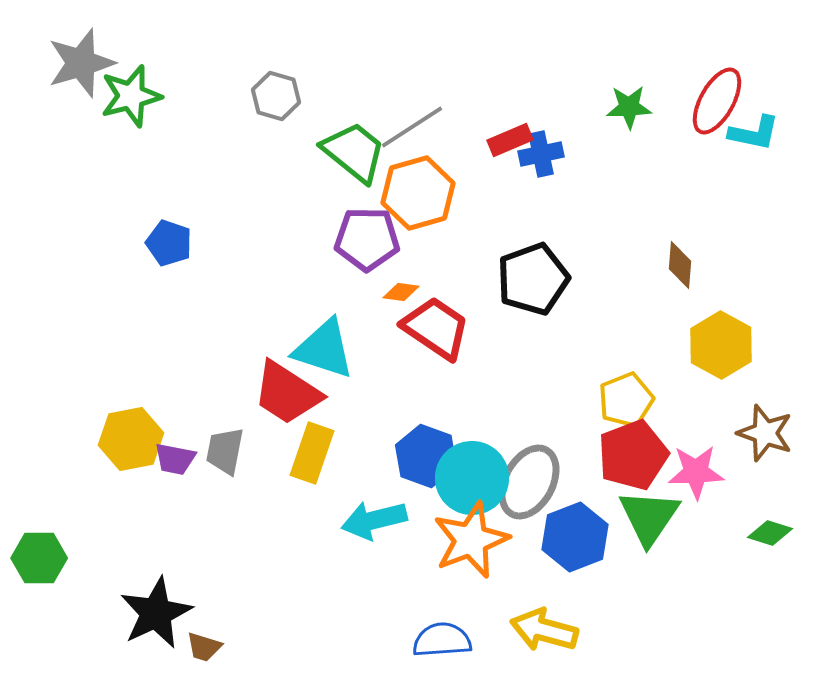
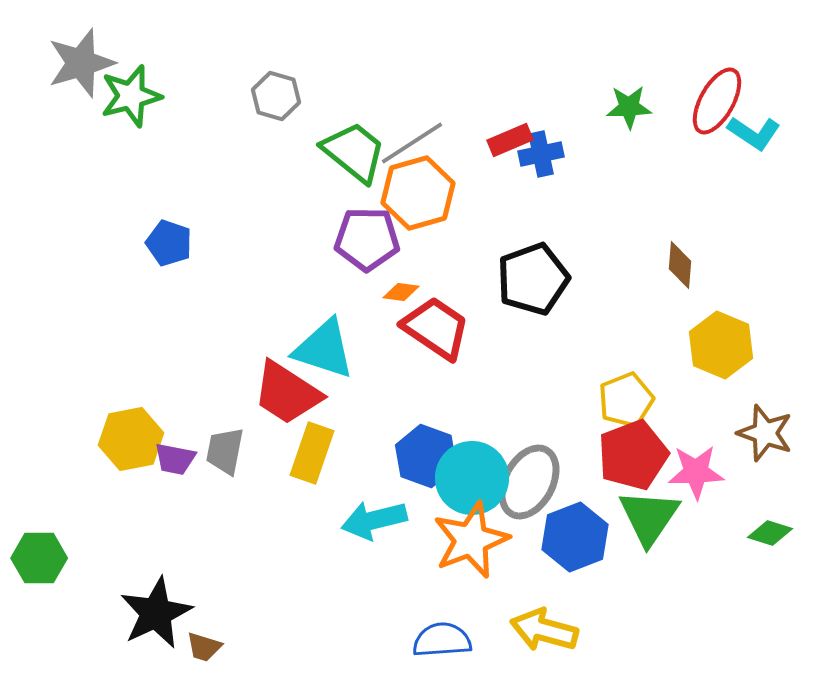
gray line at (412, 127): moved 16 px down
cyan L-shape at (754, 133): rotated 22 degrees clockwise
yellow hexagon at (721, 345): rotated 6 degrees counterclockwise
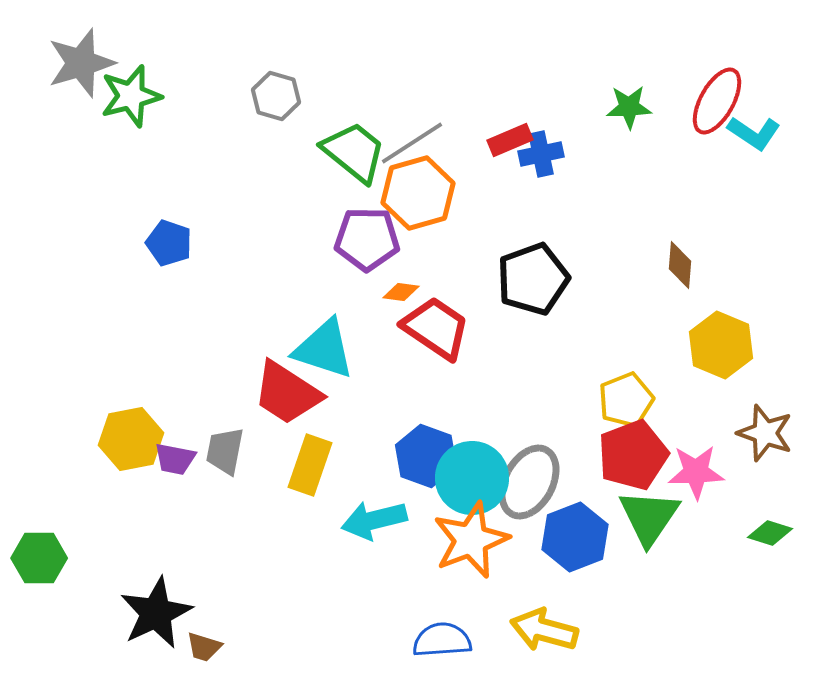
yellow rectangle at (312, 453): moved 2 px left, 12 px down
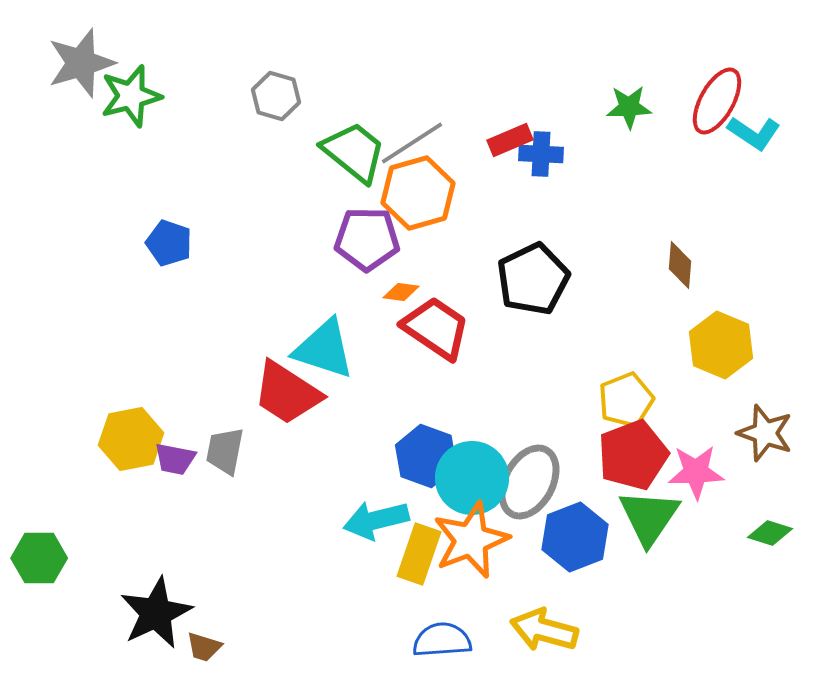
blue cross at (541, 154): rotated 15 degrees clockwise
black pentagon at (533, 279): rotated 6 degrees counterclockwise
yellow rectangle at (310, 465): moved 109 px right, 89 px down
cyan arrow at (374, 520): moved 2 px right
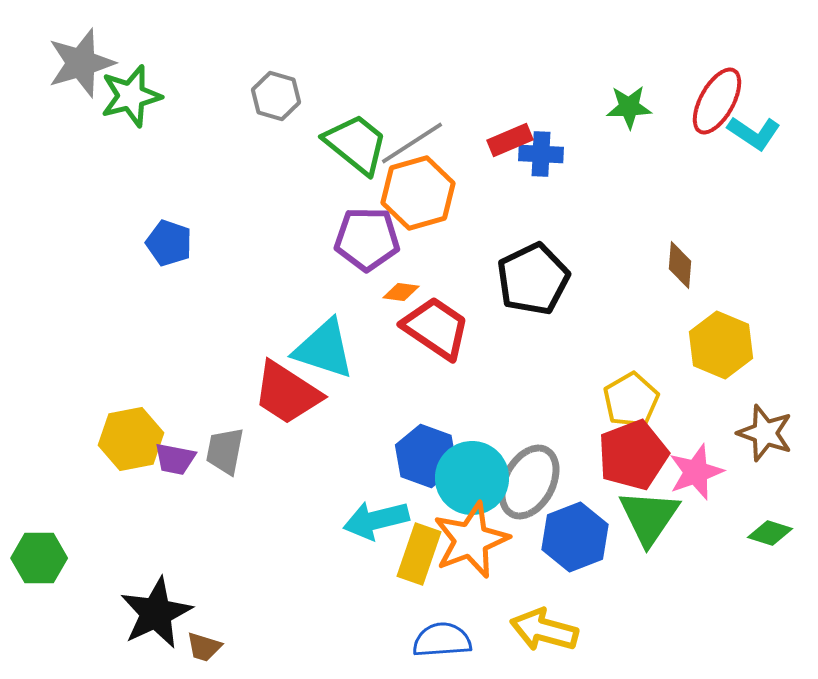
green trapezoid at (354, 152): moved 2 px right, 8 px up
yellow pentagon at (626, 400): moved 5 px right; rotated 8 degrees counterclockwise
pink star at (696, 472): rotated 18 degrees counterclockwise
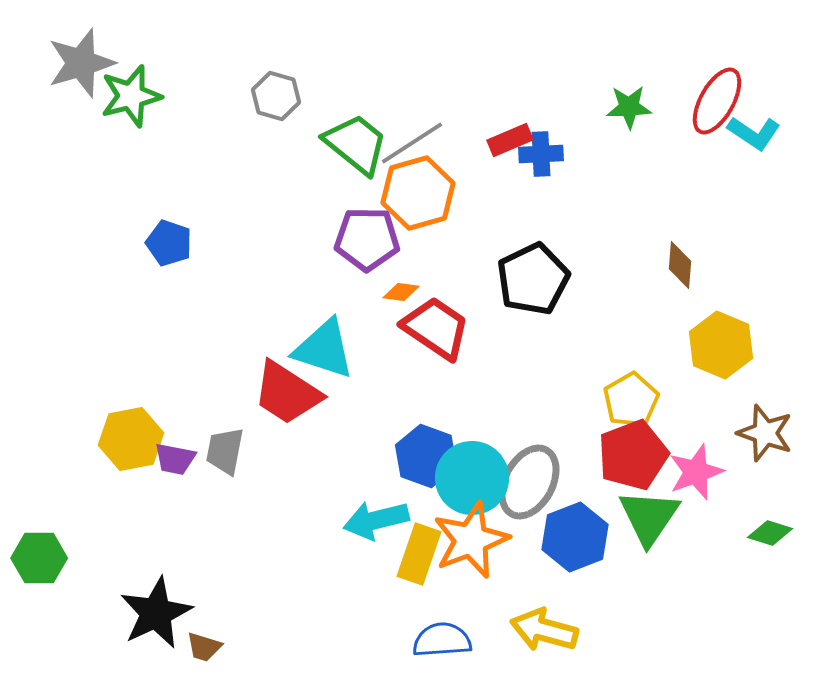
blue cross at (541, 154): rotated 6 degrees counterclockwise
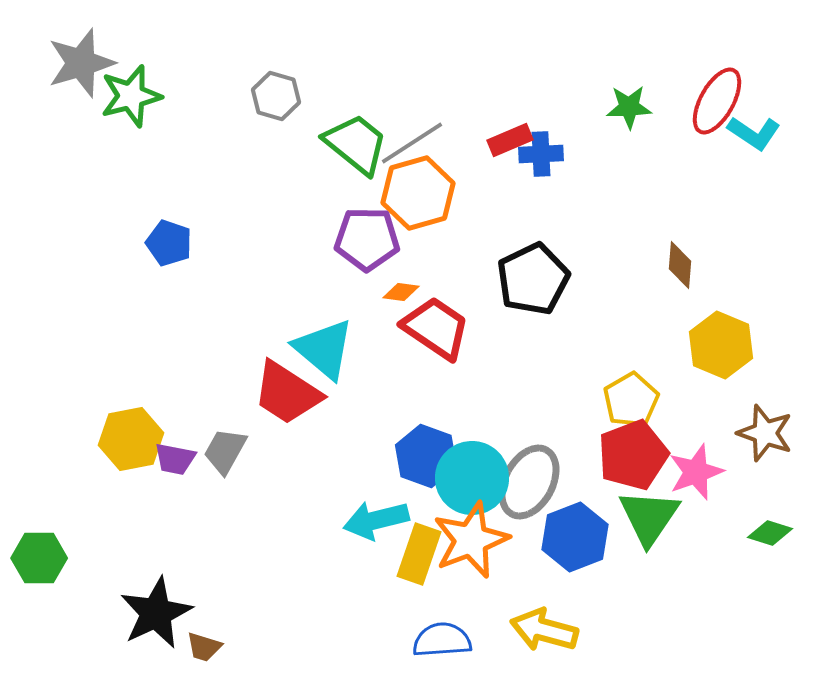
cyan triangle at (324, 349): rotated 22 degrees clockwise
gray trapezoid at (225, 451): rotated 18 degrees clockwise
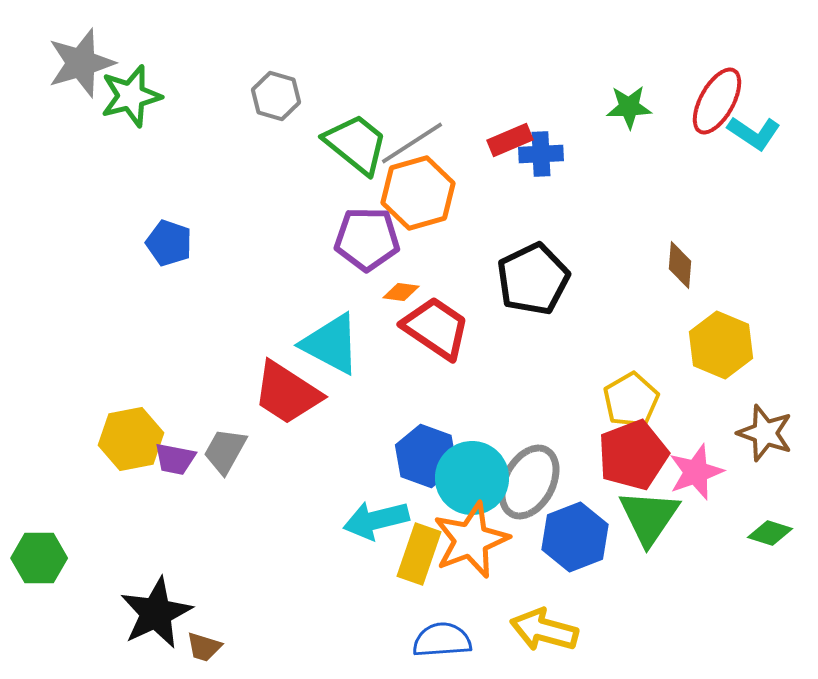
cyan triangle at (324, 349): moved 7 px right, 5 px up; rotated 12 degrees counterclockwise
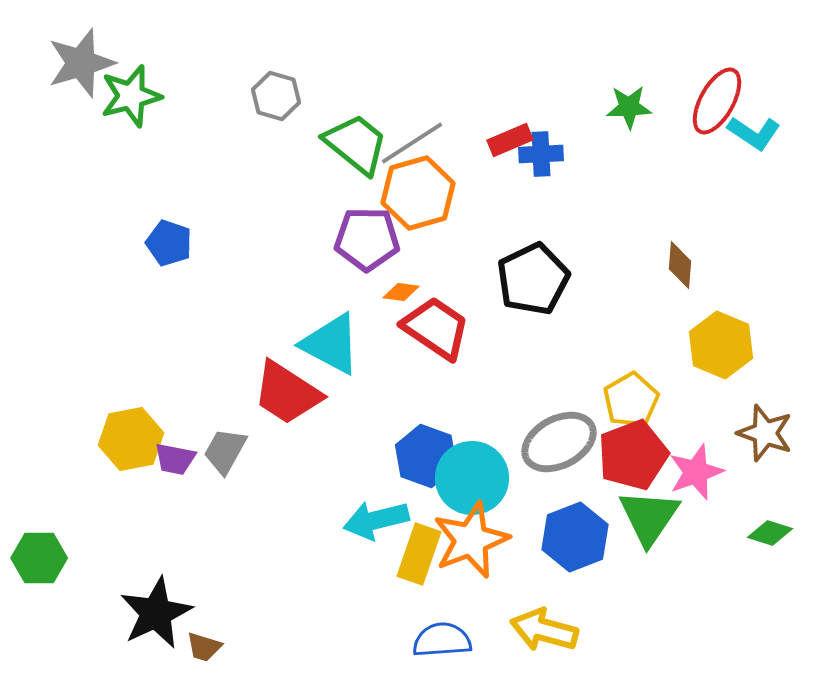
gray ellipse at (529, 482): moved 30 px right, 40 px up; rotated 34 degrees clockwise
